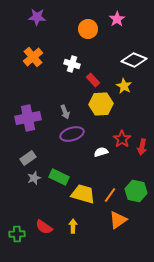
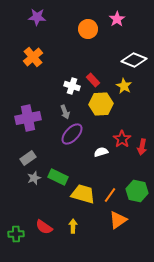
white cross: moved 22 px down
purple ellipse: rotated 30 degrees counterclockwise
green rectangle: moved 1 px left
green hexagon: moved 1 px right
green cross: moved 1 px left
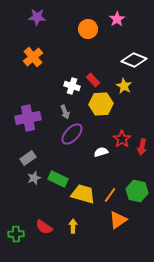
green rectangle: moved 2 px down
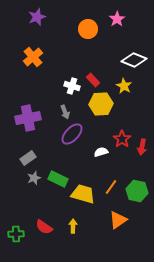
purple star: rotated 24 degrees counterclockwise
orange line: moved 1 px right, 8 px up
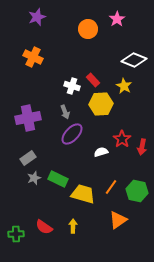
orange cross: rotated 24 degrees counterclockwise
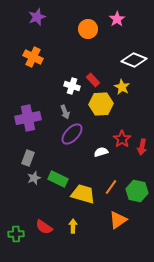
yellow star: moved 2 px left, 1 px down
gray rectangle: rotated 35 degrees counterclockwise
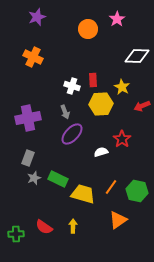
white diamond: moved 3 px right, 4 px up; rotated 20 degrees counterclockwise
red rectangle: rotated 40 degrees clockwise
red arrow: moved 41 px up; rotated 56 degrees clockwise
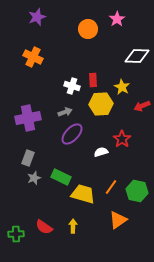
gray arrow: rotated 88 degrees counterclockwise
green rectangle: moved 3 px right, 2 px up
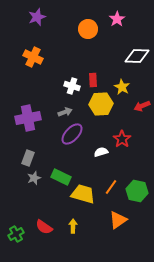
green cross: rotated 28 degrees counterclockwise
